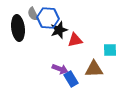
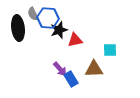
purple arrow: rotated 28 degrees clockwise
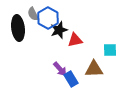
blue hexagon: rotated 25 degrees clockwise
